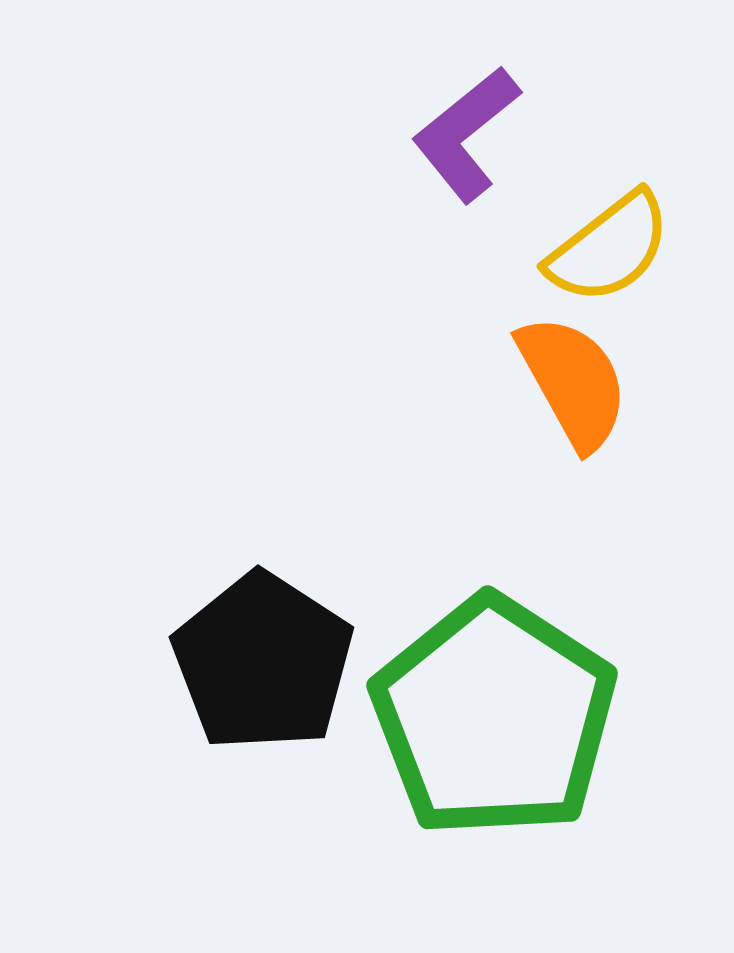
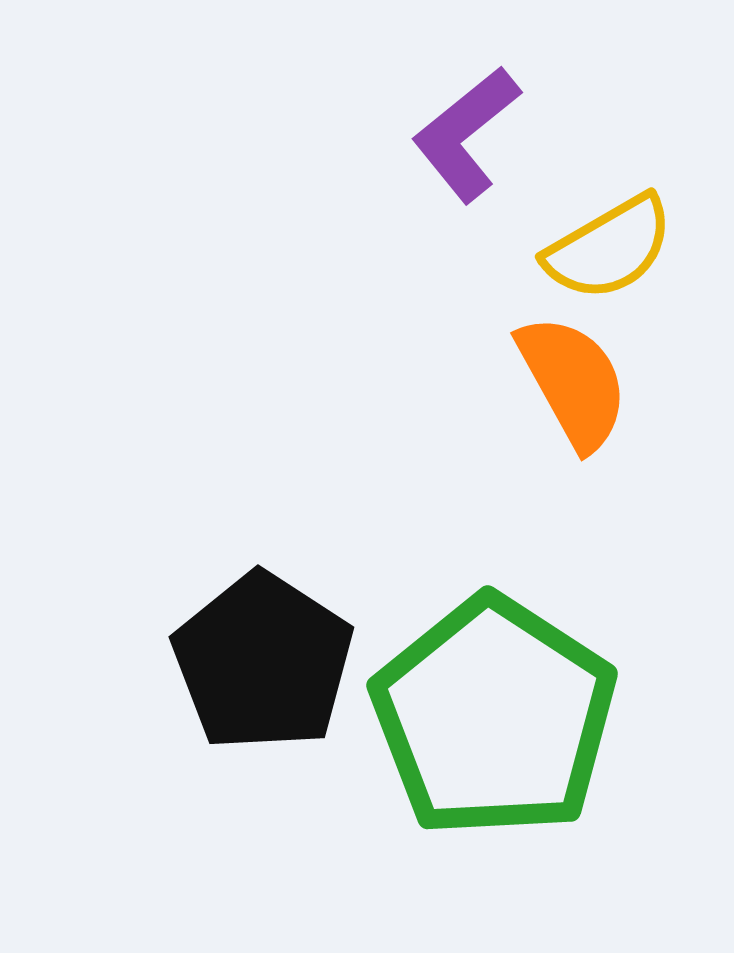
yellow semicircle: rotated 8 degrees clockwise
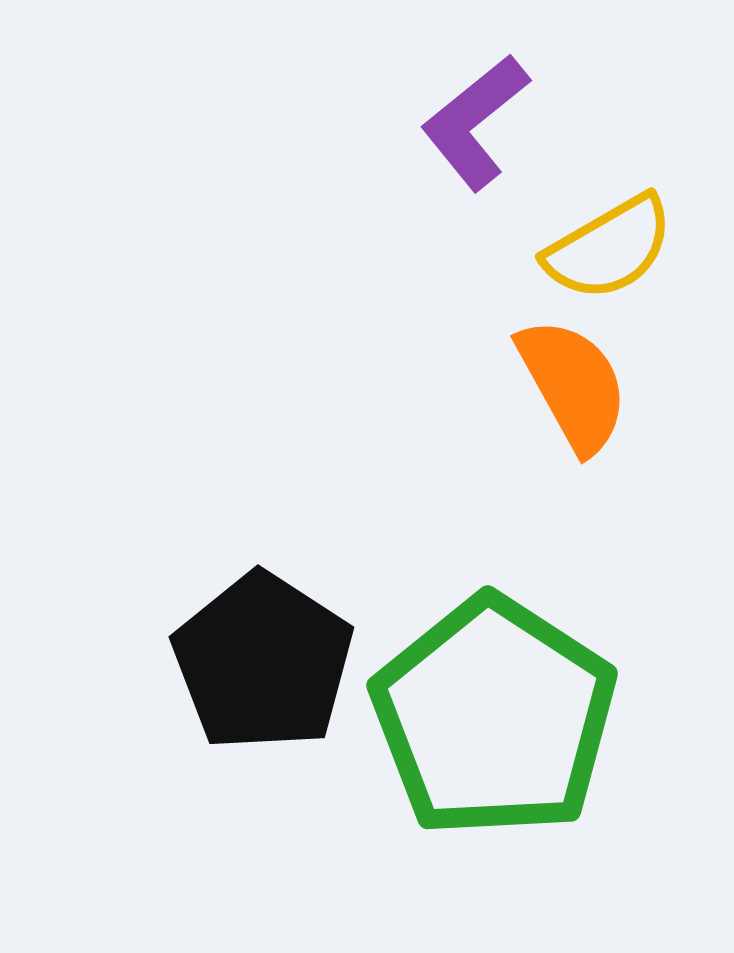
purple L-shape: moved 9 px right, 12 px up
orange semicircle: moved 3 px down
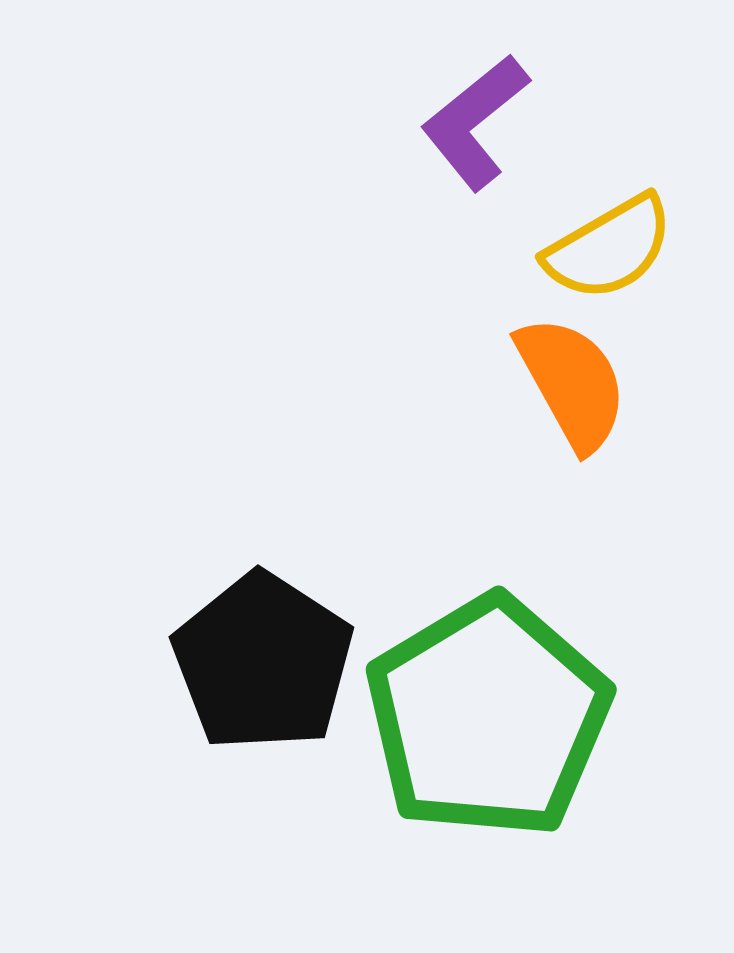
orange semicircle: moved 1 px left, 2 px up
green pentagon: moved 6 px left; rotated 8 degrees clockwise
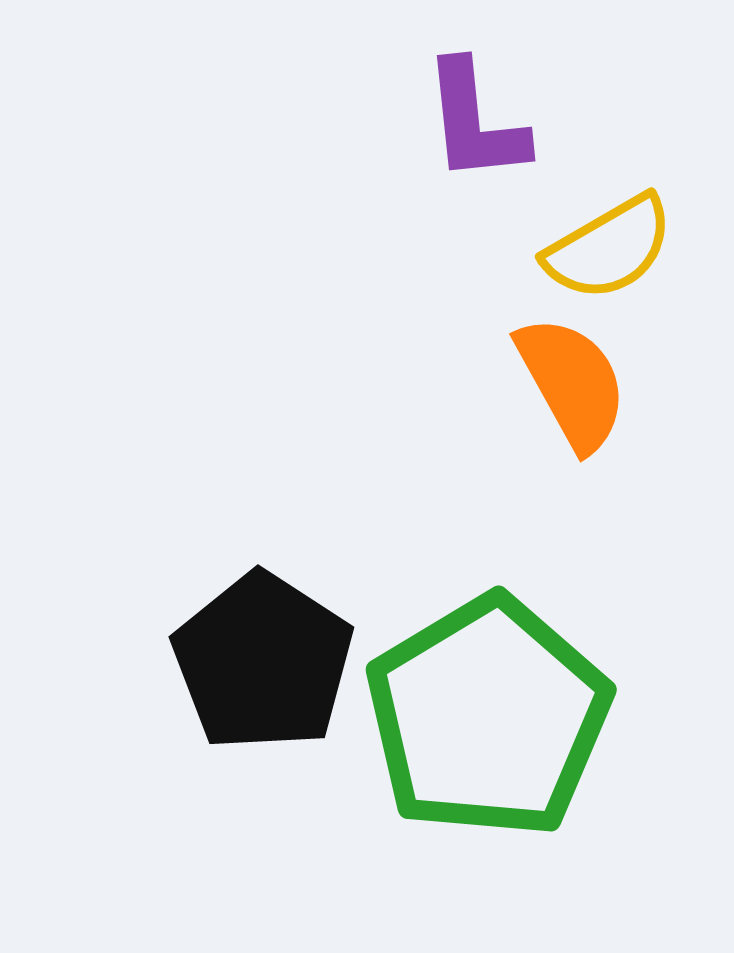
purple L-shape: rotated 57 degrees counterclockwise
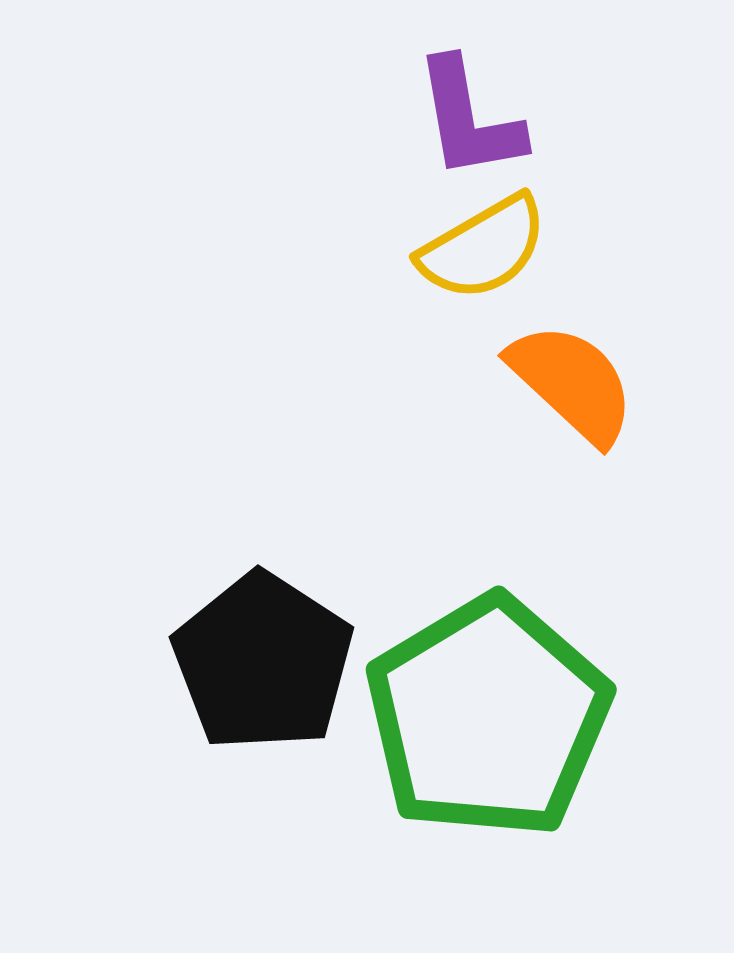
purple L-shape: moved 6 px left, 3 px up; rotated 4 degrees counterclockwise
yellow semicircle: moved 126 px left
orange semicircle: rotated 18 degrees counterclockwise
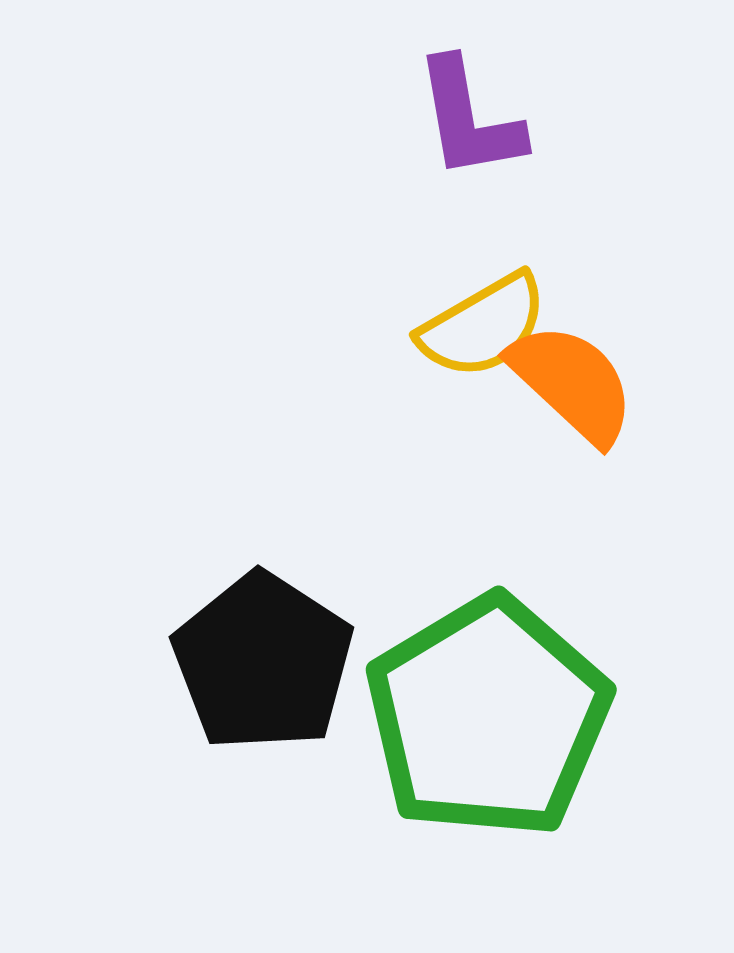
yellow semicircle: moved 78 px down
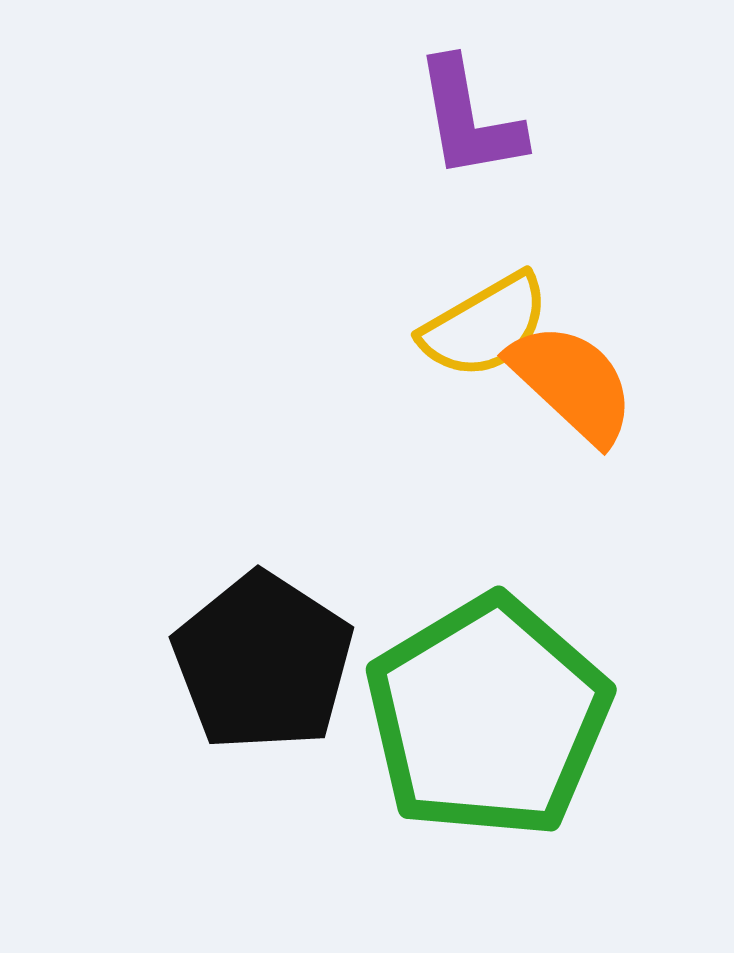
yellow semicircle: moved 2 px right
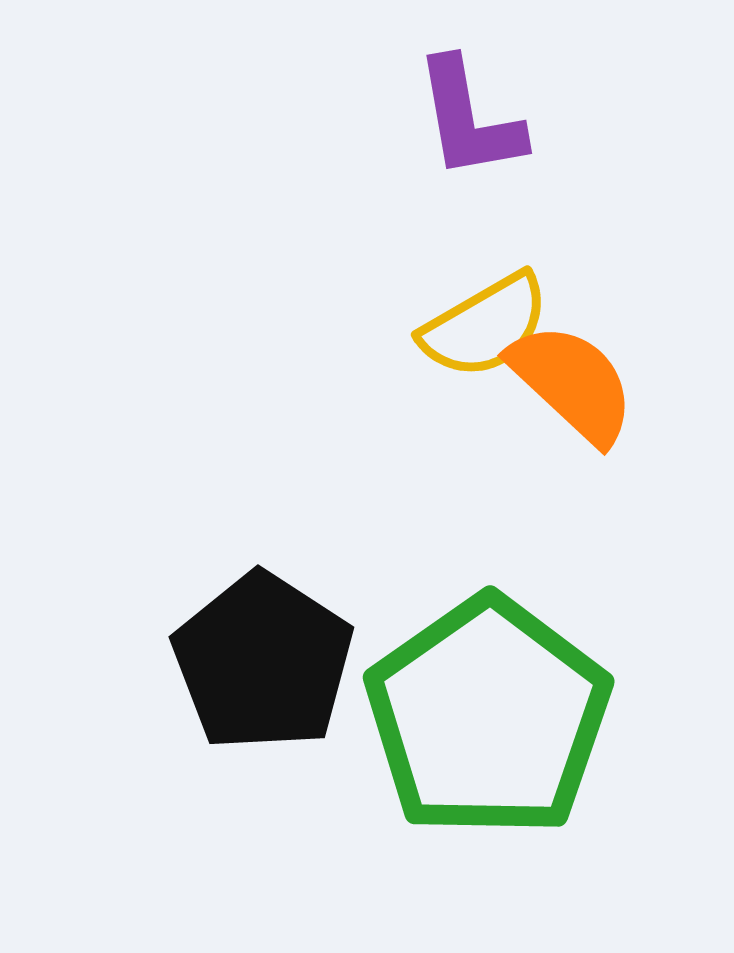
green pentagon: rotated 4 degrees counterclockwise
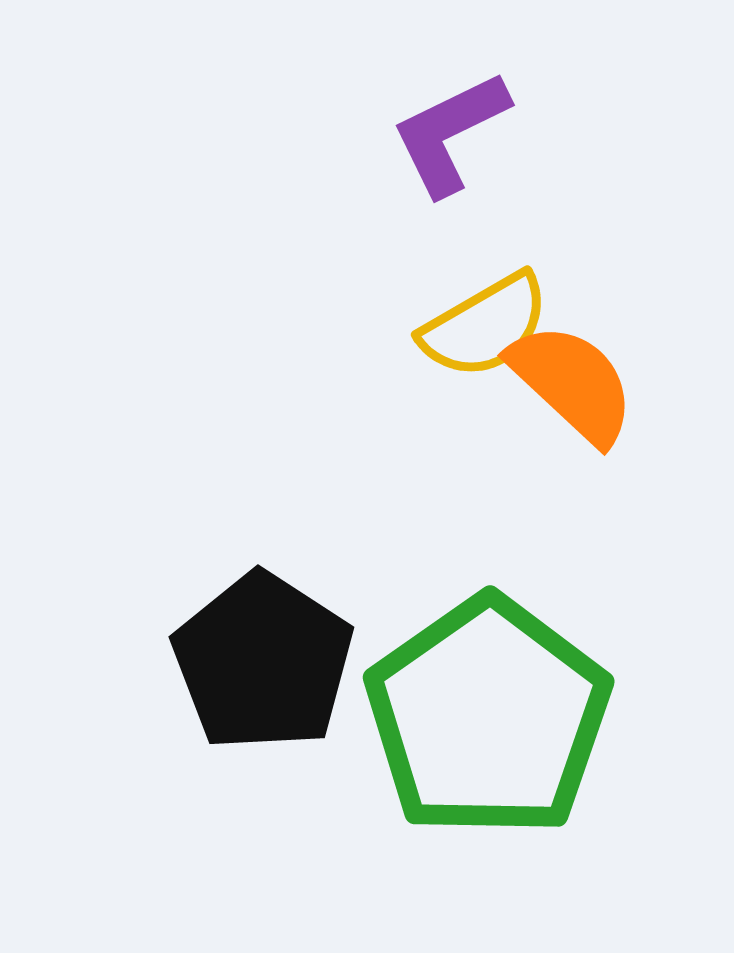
purple L-shape: moved 19 px left, 14 px down; rotated 74 degrees clockwise
